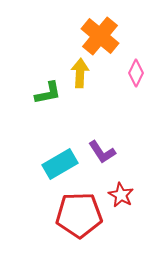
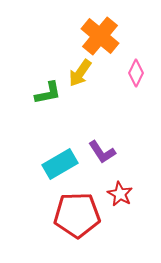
yellow arrow: rotated 148 degrees counterclockwise
red star: moved 1 px left, 1 px up
red pentagon: moved 2 px left
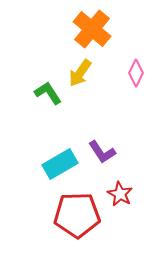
orange cross: moved 8 px left, 7 px up
green L-shape: rotated 112 degrees counterclockwise
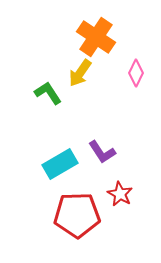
orange cross: moved 4 px right, 8 px down; rotated 6 degrees counterclockwise
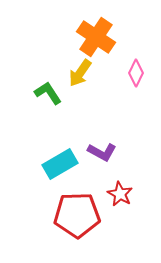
purple L-shape: rotated 28 degrees counterclockwise
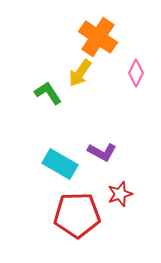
orange cross: moved 2 px right
cyan rectangle: rotated 60 degrees clockwise
red star: rotated 25 degrees clockwise
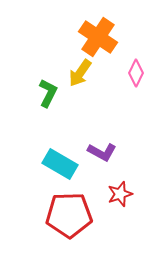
green L-shape: rotated 60 degrees clockwise
red pentagon: moved 8 px left
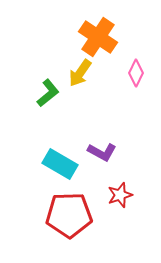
green L-shape: rotated 24 degrees clockwise
red star: moved 1 px down
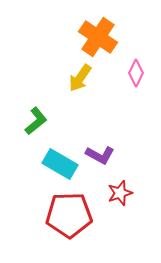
yellow arrow: moved 5 px down
green L-shape: moved 12 px left, 28 px down
purple L-shape: moved 2 px left, 3 px down
red star: moved 2 px up
